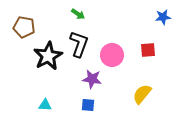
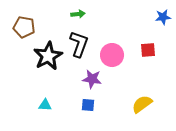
green arrow: rotated 40 degrees counterclockwise
yellow semicircle: moved 10 px down; rotated 15 degrees clockwise
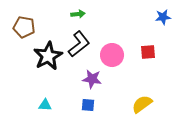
black L-shape: rotated 32 degrees clockwise
red square: moved 2 px down
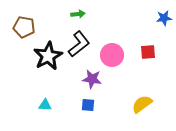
blue star: moved 1 px right, 1 px down
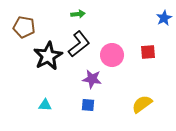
blue star: rotated 21 degrees counterclockwise
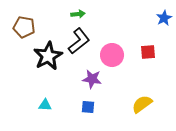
black L-shape: moved 3 px up
blue square: moved 2 px down
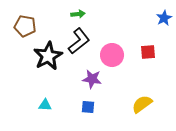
brown pentagon: moved 1 px right, 1 px up
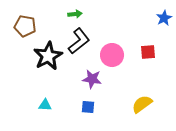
green arrow: moved 3 px left
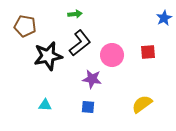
black L-shape: moved 1 px right, 2 px down
black star: rotated 16 degrees clockwise
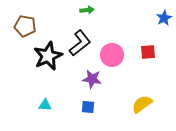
green arrow: moved 12 px right, 4 px up
black star: rotated 12 degrees counterclockwise
